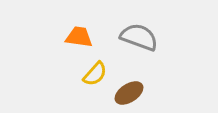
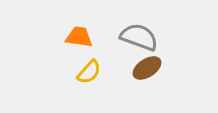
yellow semicircle: moved 6 px left, 2 px up
brown ellipse: moved 18 px right, 25 px up
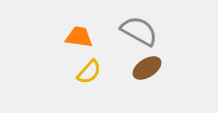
gray semicircle: moved 6 px up; rotated 9 degrees clockwise
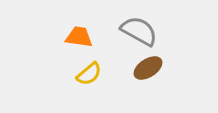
brown ellipse: moved 1 px right
yellow semicircle: moved 2 px down; rotated 8 degrees clockwise
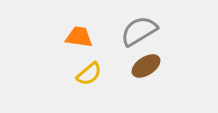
gray semicircle: rotated 60 degrees counterclockwise
brown ellipse: moved 2 px left, 2 px up
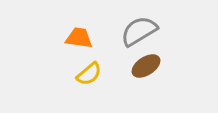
orange trapezoid: moved 1 px down
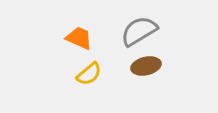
orange trapezoid: rotated 16 degrees clockwise
brown ellipse: rotated 20 degrees clockwise
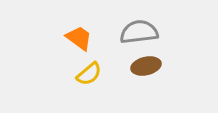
gray semicircle: moved 1 px down; rotated 24 degrees clockwise
orange trapezoid: rotated 12 degrees clockwise
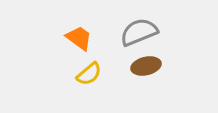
gray semicircle: rotated 15 degrees counterclockwise
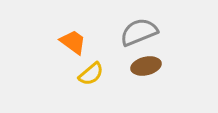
orange trapezoid: moved 6 px left, 4 px down
yellow semicircle: moved 2 px right
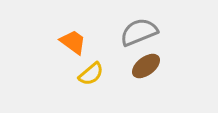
brown ellipse: rotated 24 degrees counterclockwise
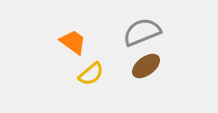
gray semicircle: moved 3 px right
